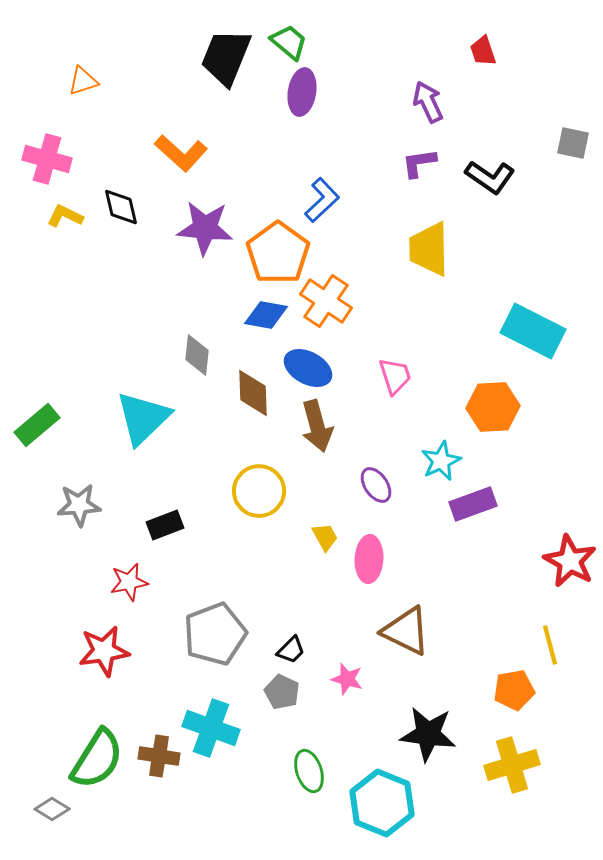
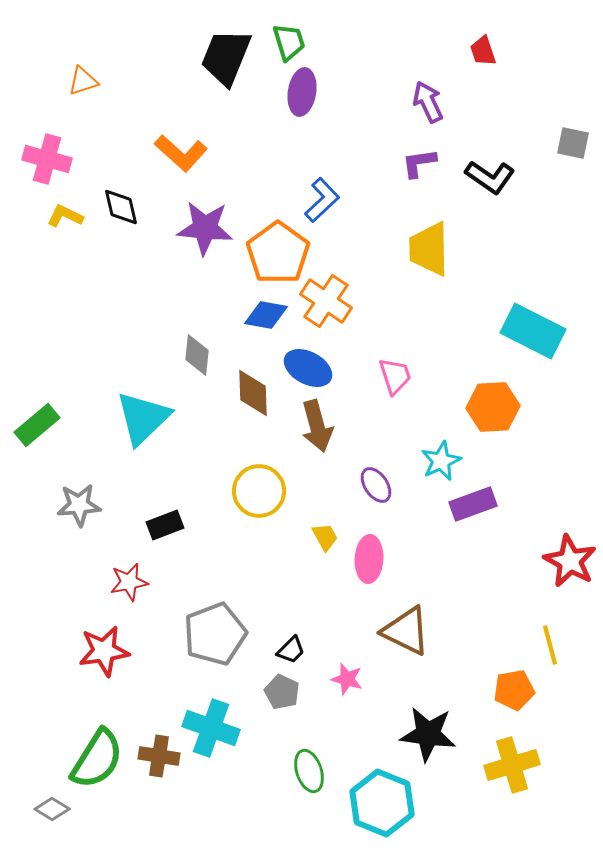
green trapezoid at (289, 42): rotated 33 degrees clockwise
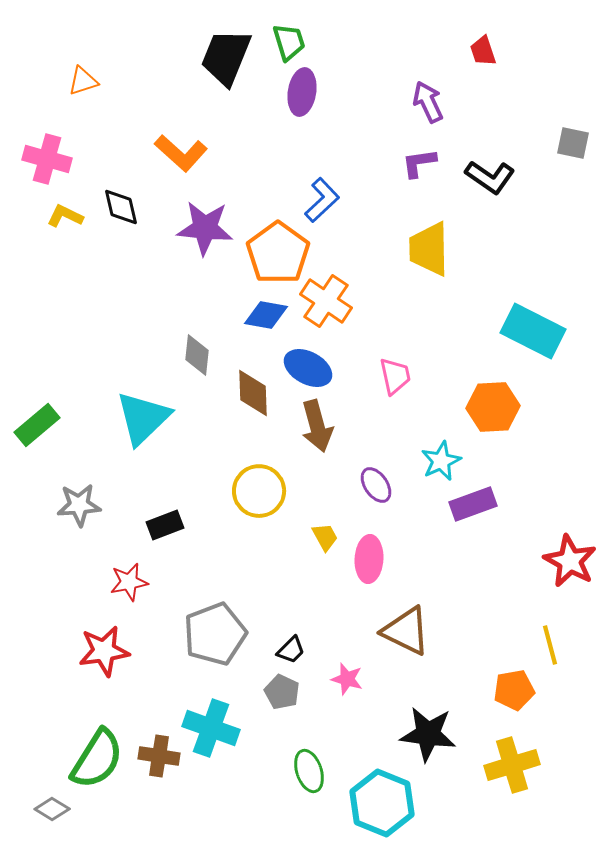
pink trapezoid at (395, 376): rotated 6 degrees clockwise
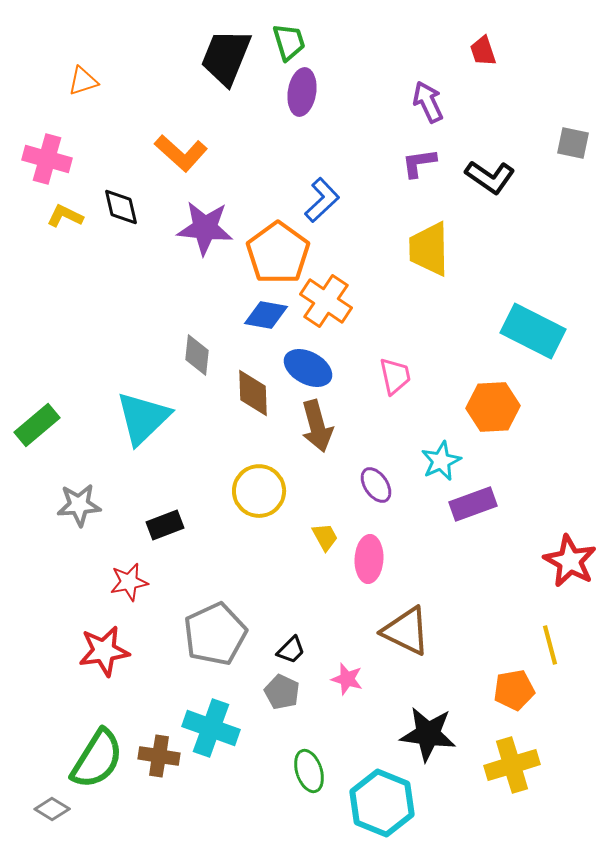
gray pentagon at (215, 634): rotated 4 degrees counterclockwise
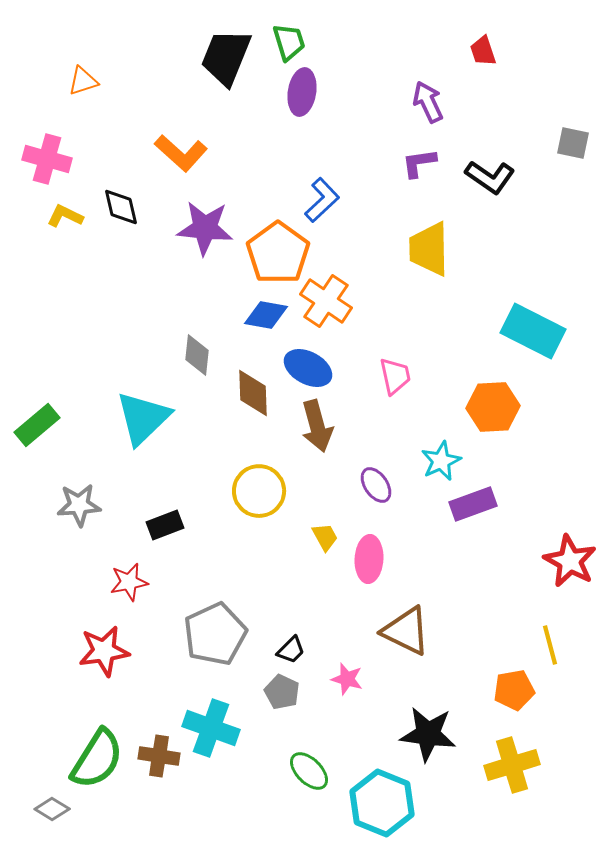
green ellipse at (309, 771): rotated 27 degrees counterclockwise
